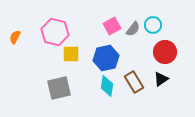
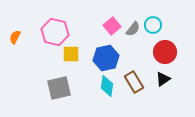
pink square: rotated 12 degrees counterclockwise
black triangle: moved 2 px right
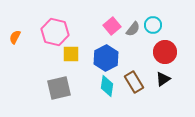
blue hexagon: rotated 15 degrees counterclockwise
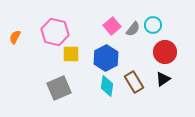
gray square: rotated 10 degrees counterclockwise
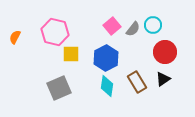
brown rectangle: moved 3 px right
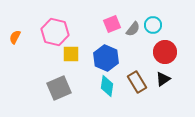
pink square: moved 2 px up; rotated 18 degrees clockwise
blue hexagon: rotated 10 degrees counterclockwise
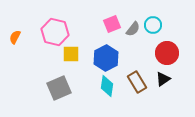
red circle: moved 2 px right, 1 px down
blue hexagon: rotated 10 degrees clockwise
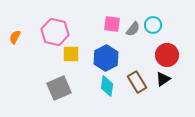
pink square: rotated 30 degrees clockwise
red circle: moved 2 px down
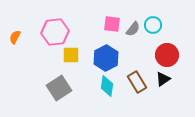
pink hexagon: rotated 20 degrees counterclockwise
yellow square: moved 1 px down
gray square: rotated 10 degrees counterclockwise
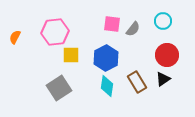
cyan circle: moved 10 px right, 4 px up
